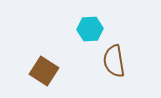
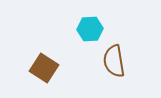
brown square: moved 3 px up
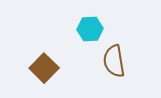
brown square: rotated 12 degrees clockwise
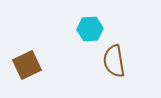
brown square: moved 17 px left, 3 px up; rotated 20 degrees clockwise
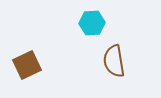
cyan hexagon: moved 2 px right, 6 px up
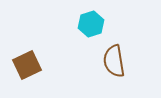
cyan hexagon: moved 1 px left, 1 px down; rotated 15 degrees counterclockwise
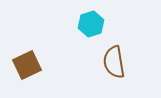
brown semicircle: moved 1 px down
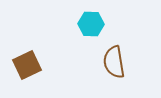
cyan hexagon: rotated 20 degrees clockwise
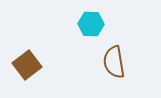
brown square: rotated 12 degrees counterclockwise
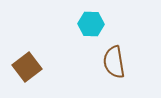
brown square: moved 2 px down
